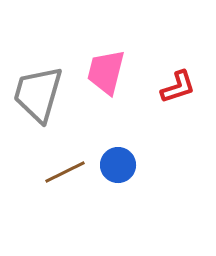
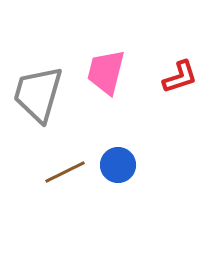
red L-shape: moved 2 px right, 10 px up
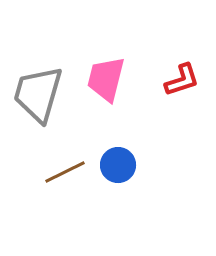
pink trapezoid: moved 7 px down
red L-shape: moved 2 px right, 3 px down
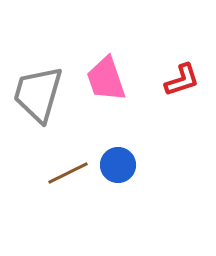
pink trapezoid: rotated 33 degrees counterclockwise
brown line: moved 3 px right, 1 px down
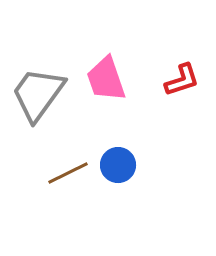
gray trapezoid: rotated 20 degrees clockwise
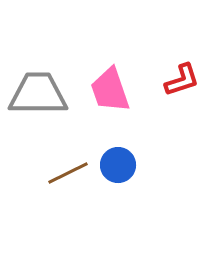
pink trapezoid: moved 4 px right, 11 px down
gray trapezoid: rotated 54 degrees clockwise
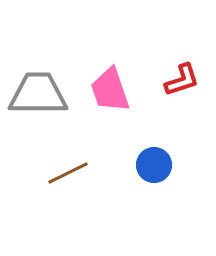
blue circle: moved 36 px right
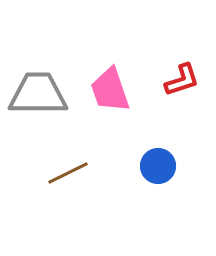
blue circle: moved 4 px right, 1 px down
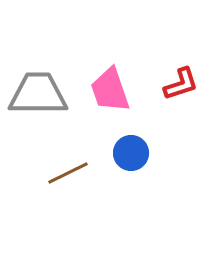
red L-shape: moved 1 px left, 4 px down
blue circle: moved 27 px left, 13 px up
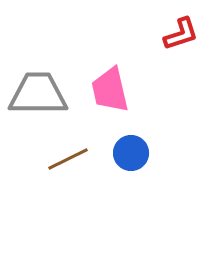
red L-shape: moved 50 px up
pink trapezoid: rotated 6 degrees clockwise
brown line: moved 14 px up
